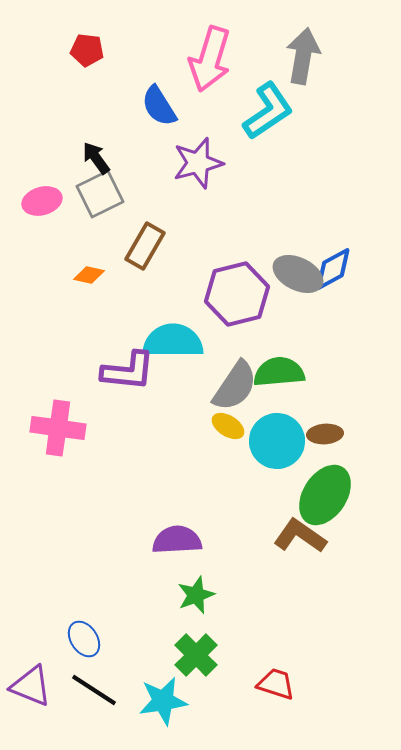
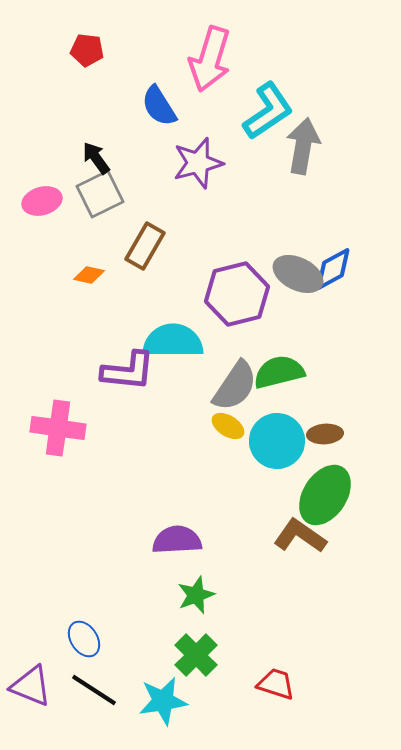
gray arrow: moved 90 px down
green semicircle: rotated 9 degrees counterclockwise
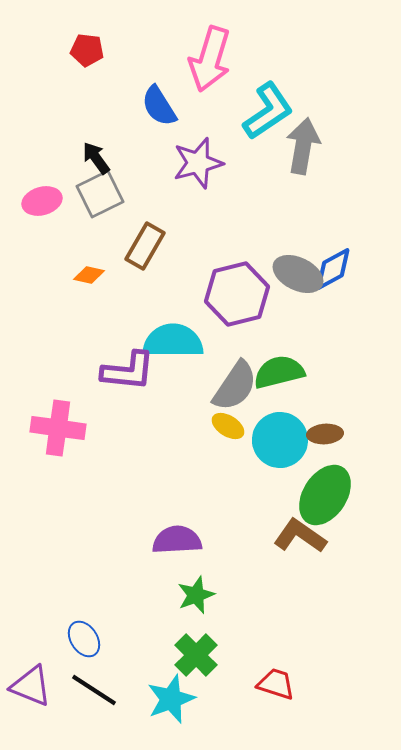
cyan circle: moved 3 px right, 1 px up
cyan star: moved 8 px right, 2 px up; rotated 12 degrees counterclockwise
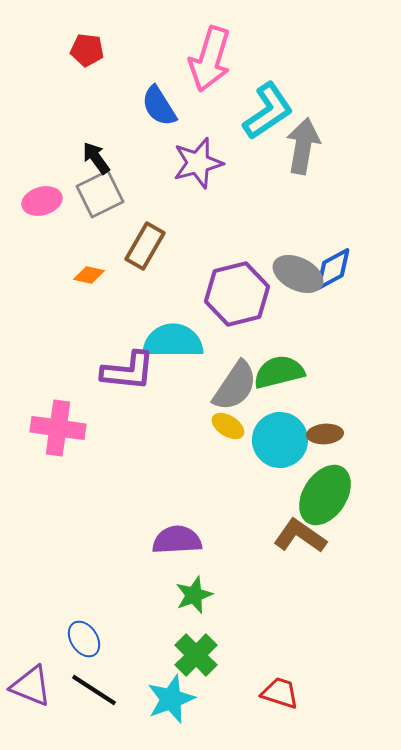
green star: moved 2 px left
red trapezoid: moved 4 px right, 9 px down
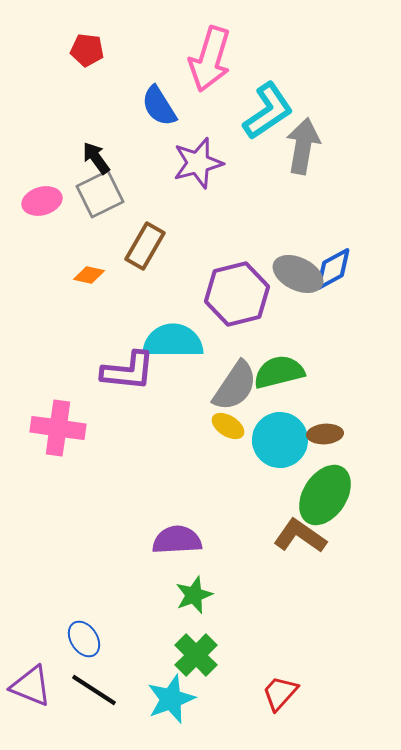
red trapezoid: rotated 66 degrees counterclockwise
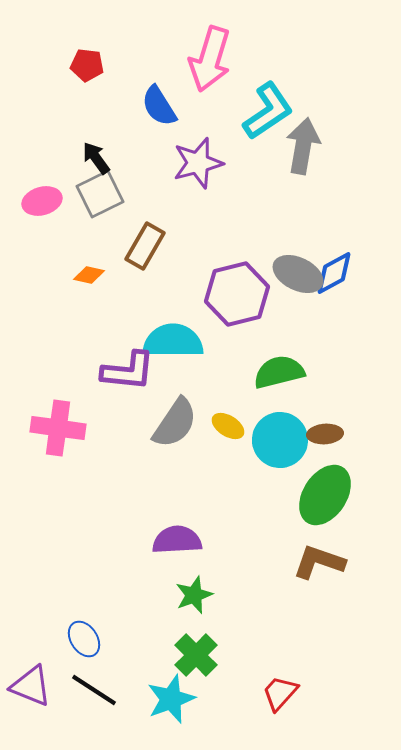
red pentagon: moved 15 px down
blue diamond: moved 1 px right, 4 px down
gray semicircle: moved 60 px left, 37 px down
brown L-shape: moved 19 px right, 26 px down; rotated 16 degrees counterclockwise
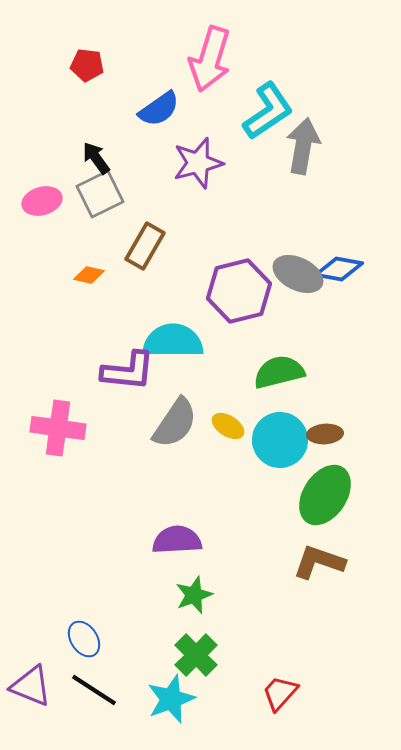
blue semicircle: moved 3 px down; rotated 93 degrees counterclockwise
blue diamond: moved 5 px right, 4 px up; rotated 39 degrees clockwise
purple hexagon: moved 2 px right, 3 px up
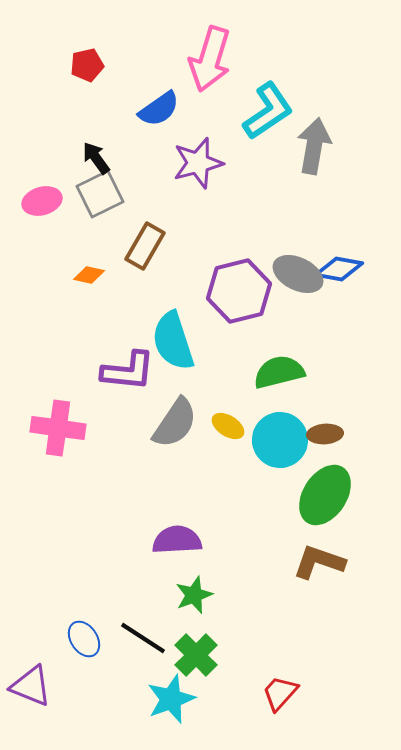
red pentagon: rotated 20 degrees counterclockwise
gray arrow: moved 11 px right
cyan semicircle: rotated 108 degrees counterclockwise
black line: moved 49 px right, 52 px up
